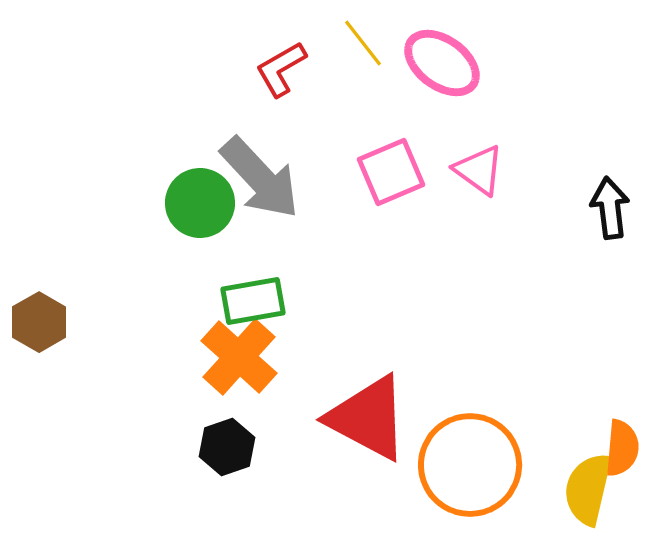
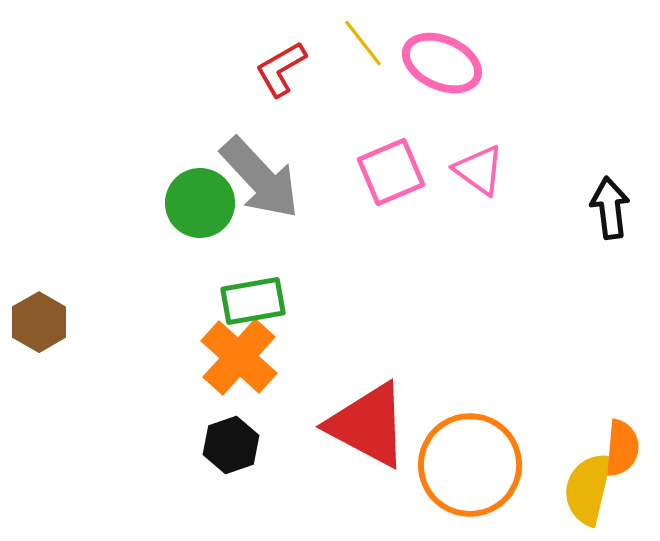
pink ellipse: rotated 12 degrees counterclockwise
red triangle: moved 7 px down
black hexagon: moved 4 px right, 2 px up
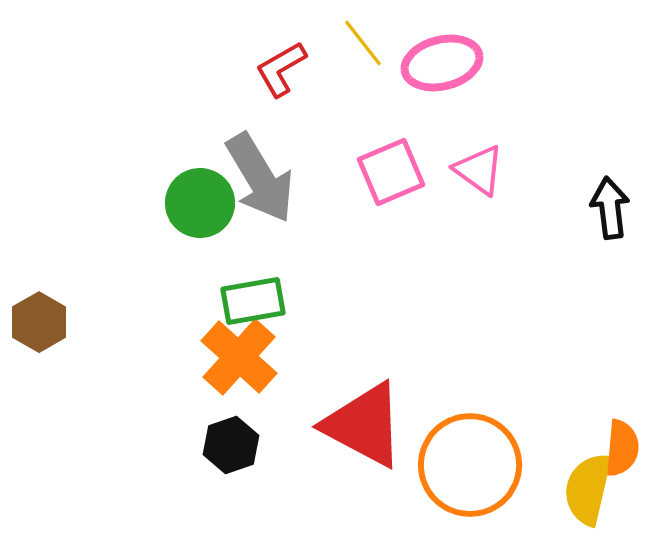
pink ellipse: rotated 38 degrees counterclockwise
gray arrow: rotated 12 degrees clockwise
red triangle: moved 4 px left
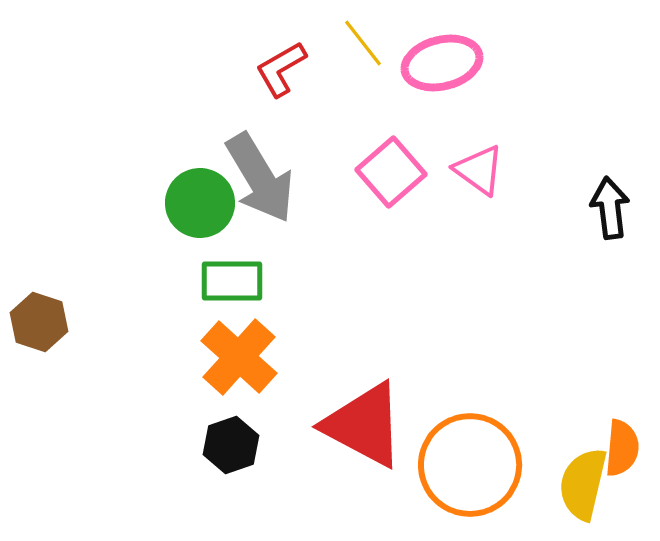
pink square: rotated 18 degrees counterclockwise
green rectangle: moved 21 px left, 20 px up; rotated 10 degrees clockwise
brown hexagon: rotated 12 degrees counterclockwise
yellow semicircle: moved 5 px left, 5 px up
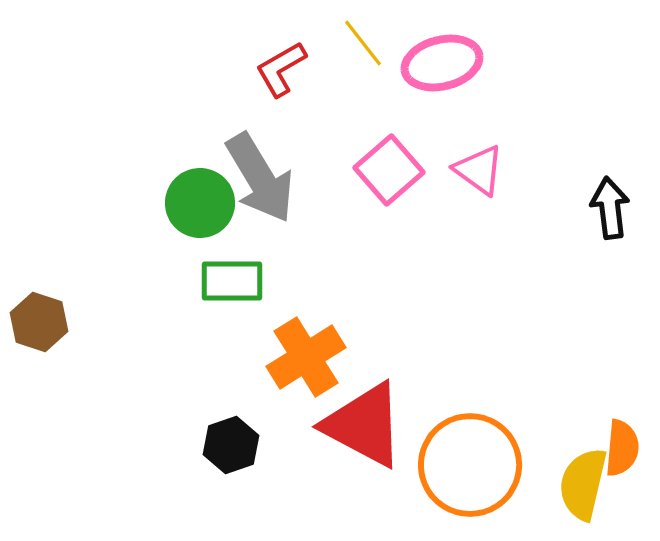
pink square: moved 2 px left, 2 px up
orange cross: moved 67 px right; rotated 16 degrees clockwise
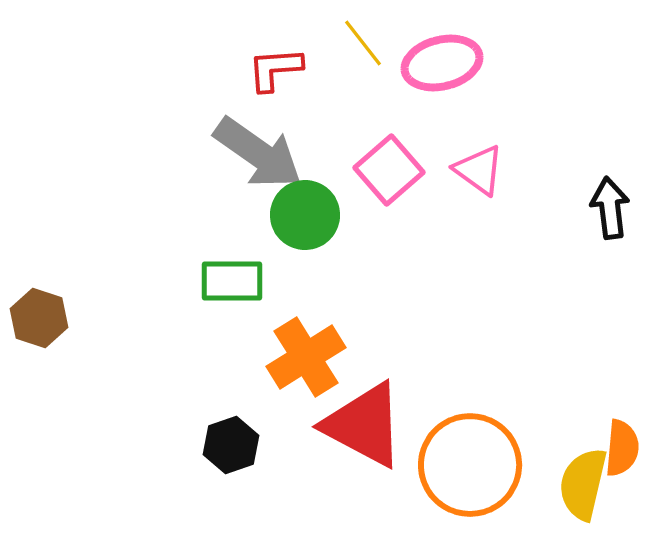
red L-shape: moved 6 px left; rotated 26 degrees clockwise
gray arrow: moved 2 px left, 25 px up; rotated 24 degrees counterclockwise
green circle: moved 105 px right, 12 px down
brown hexagon: moved 4 px up
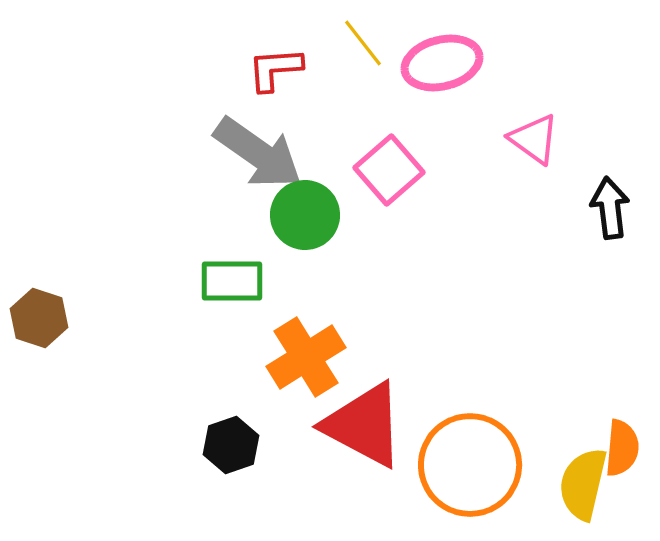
pink triangle: moved 55 px right, 31 px up
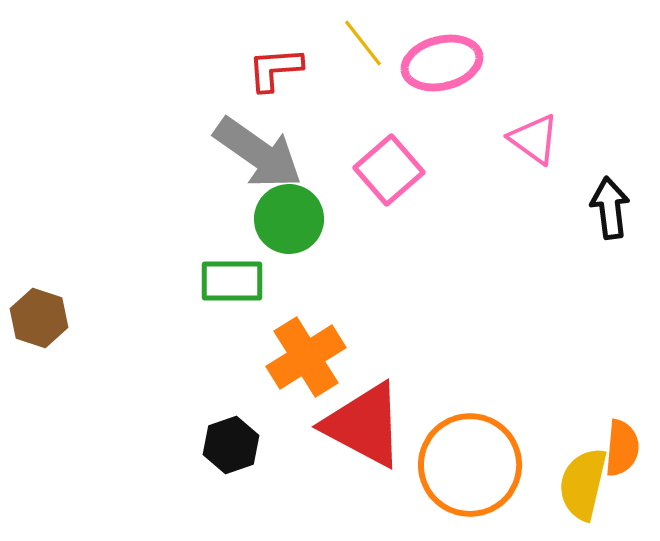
green circle: moved 16 px left, 4 px down
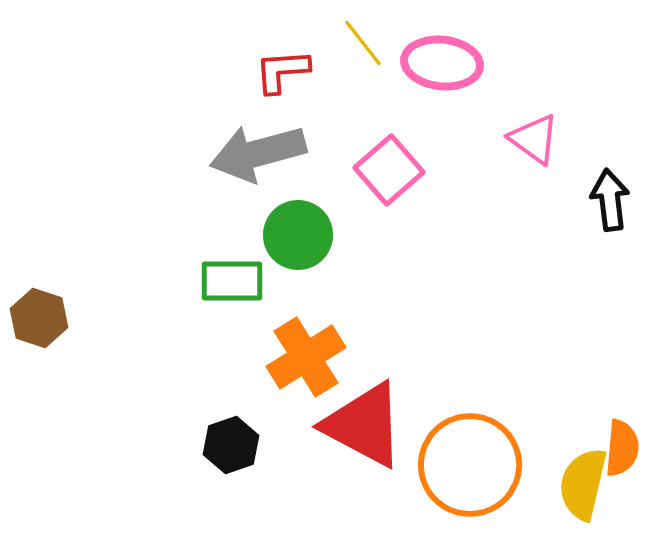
pink ellipse: rotated 20 degrees clockwise
red L-shape: moved 7 px right, 2 px down
gray arrow: rotated 130 degrees clockwise
black arrow: moved 8 px up
green circle: moved 9 px right, 16 px down
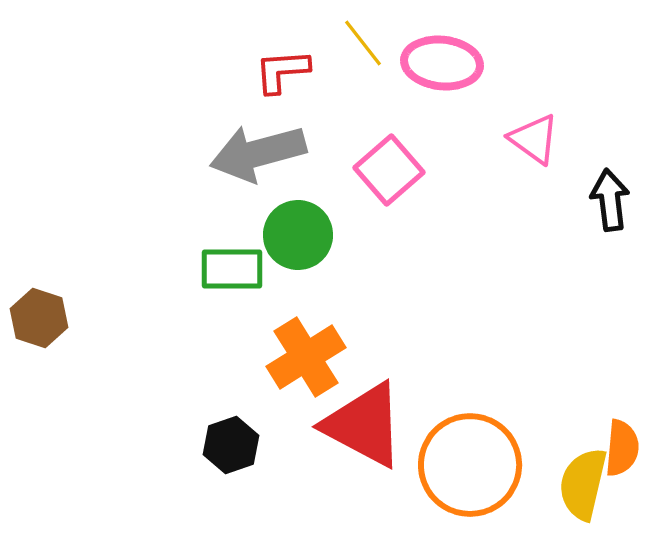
green rectangle: moved 12 px up
